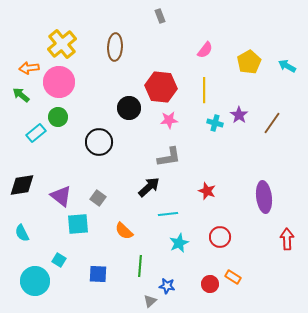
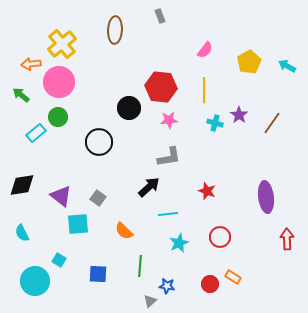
brown ellipse at (115, 47): moved 17 px up
orange arrow at (29, 68): moved 2 px right, 4 px up
purple ellipse at (264, 197): moved 2 px right
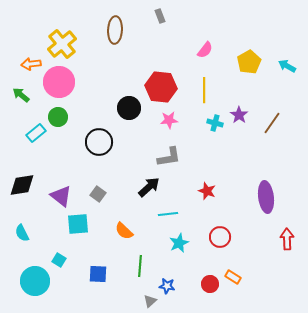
gray square at (98, 198): moved 4 px up
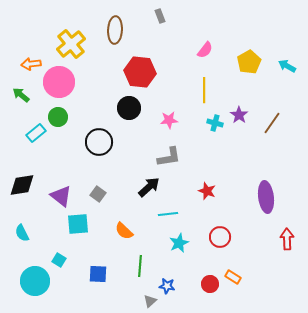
yellow cross at (62, 44): moved 9 px right
red hexagon at (161, 87): moved 21 px left, 15 px up
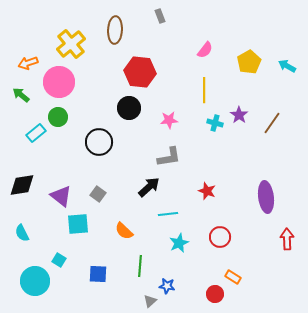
orange arrow at (31, 64): moved 3 px left, 1 px up; rotated 12 degrees counterclockwise
red circle at (210, 284): moved 5 px right, 10 px down
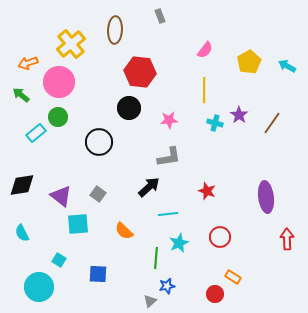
green line at (140, 266): moved 16 px right, 8 px up
cyan circle at (35, 281): moved 4 px right, 6 px down
blue star at (167, 286): rotated 21 degrees counterclockwise
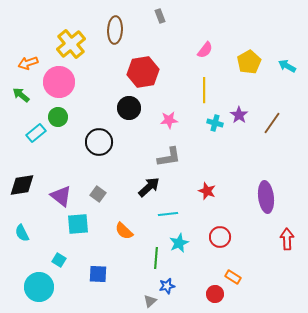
red hexagon at (140, 72): moved 3 px right; rotated 16 degrees counterclockwise
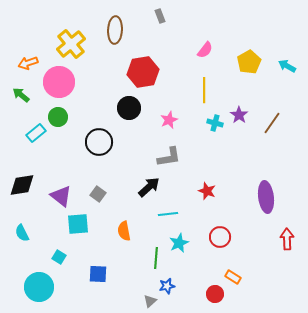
pink star at (169, 120): rotated 18 degrees counterclockwise
orange semicircle at (124, 231): rotated 36 degrees clockwise
cyan square at (59, 260): moved 3 px up
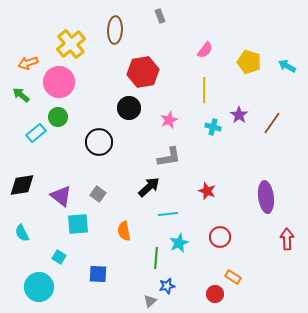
yellow pentagon at (249, 62): rotated 25 degrees counterclockwise
cyan cross at (215, 123): moved 2 px left, 4 px down
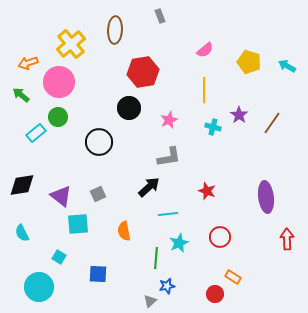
pink semicircle at (205, 50): rotated 12 degrees clockwise
gray square at (98, 194): rotated 28 degrees clockwise
